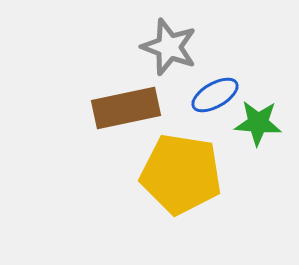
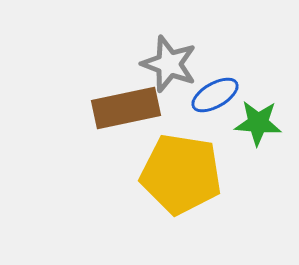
gray star: moved 17 px down
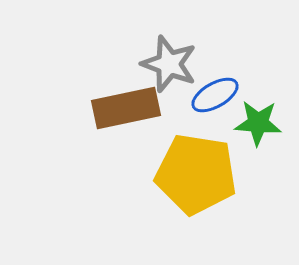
yellow pentagon: moved 15 px right
